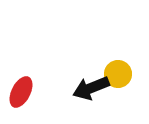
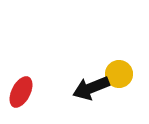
yellow circle: moved 1 px right
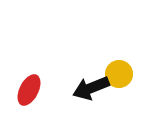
red ellipse: moved 8 px right, 2 px up
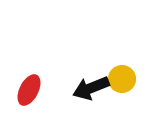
yellow circle: moved 3 px right, 5 px down
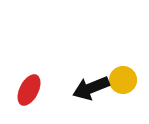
yellow circle: moved 1 px right, 1 px down
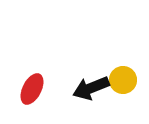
red ellipse: moved 3 px right, 1 px up
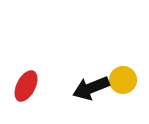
red ellipse: moved 6 px left, 3 px up
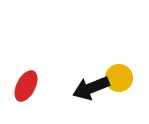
yellow circle: moved 4 px left, 2 px up
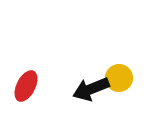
black arrow: moved 1 px down
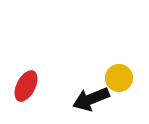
black arrow: moved 10 px down
